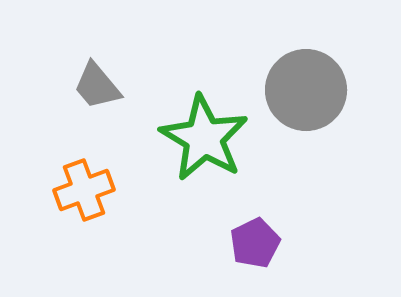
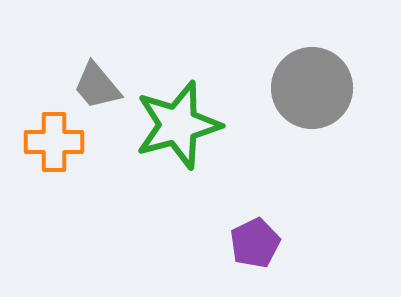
gray circle: moved 6 px right, 2 px up
green star: moved 26 px left, 13 px up; rotated 26 degrees clockwise
orange cross: moved 30 px left, 48 px up; rotated 20 degrees clockwise
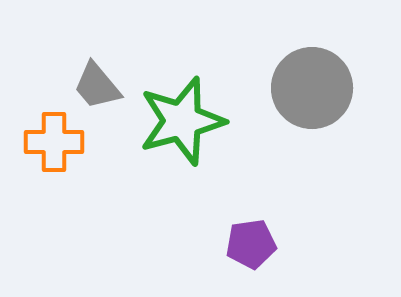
green star: moved 4 px right, 4 px up
purple pentagon: moved 4 px left, 1 px down; rotated 18 degrees clockwise
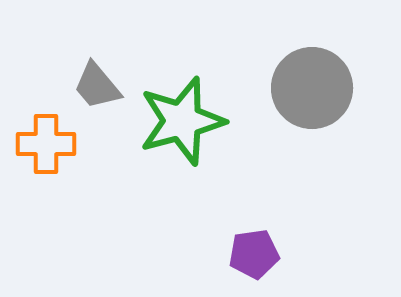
orange cross: moved 8 px left, 2 px down
purple pentagon: moved 3 px right, 10 px down
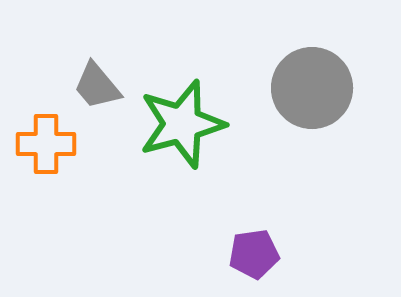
green star: moved 3 px down
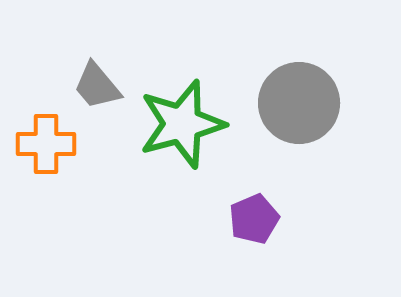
gray circle: moved 13 px left, 15 px down
purple pentagon: moved 35 px up; rotated 15 degrees counterclockwise
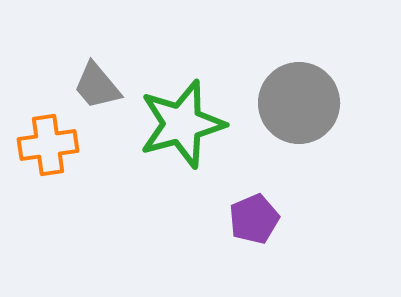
orange cross: moved 2 px right, 1 px down; rotated 8 degrees counterclockwise
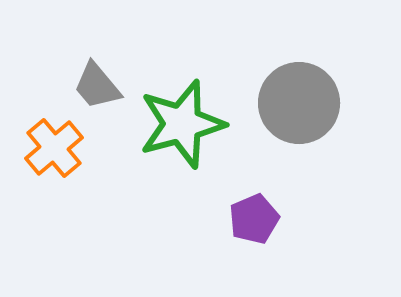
orange cross: moved 6 px right, 3 px down; rotated 32 degrees counterclockwise
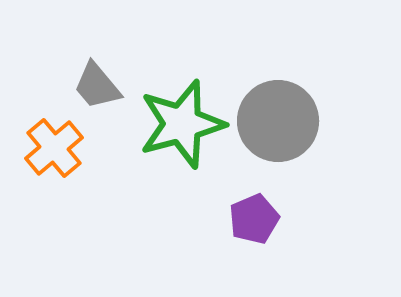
gray circle: moved 21 px left, 18 px down
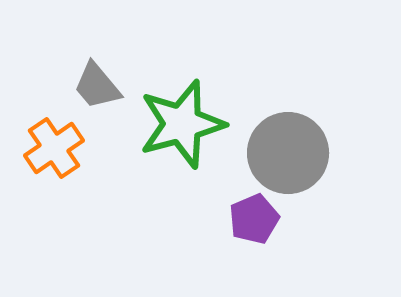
gray circle: moved 10 px right, 32 px down
orange cross: rotated 6 degrees clockwise
